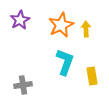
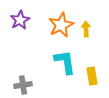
cyan L-shape: rotated 28 degrees counterclockwise
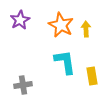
orange star: rotated 20 degrees counterclockwise
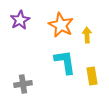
yellow arrow: moved 1 px right, 6 px down
gray cross: moved 1 px up
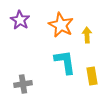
purple star: rotated 12 degrees counterclockwise
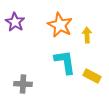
purple star: moved 5 px left, 2 px down
orange star: moved 1 px left
yellow rectangle: rotated 54 degrees counterclockwise
gray cross: rotated 12 degrees clockwise
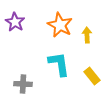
cyan L-shape: moved 6 px left, 2 px down
yellow rectangle: rotated 24 degrees clockwise
